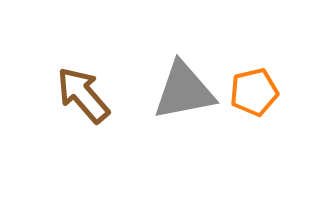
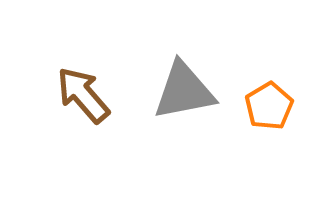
orange pentagon: moved 15 px right, 14 px down; rotated 18 degrees counterclockwise
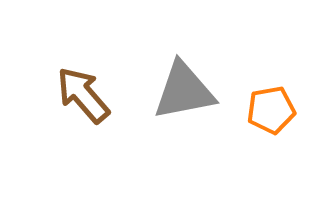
orange pentagon: moved 2 px right, 4 px down; rotated 21 degrees clockwise
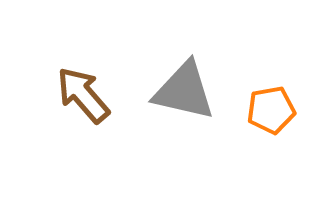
gray triangle: rotated 24 degrees clockwise
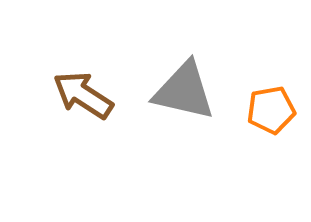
brown arrow: rotated 16 degrees counterclockwise
